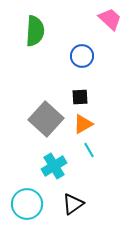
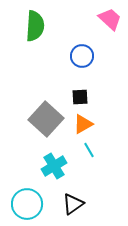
green semicircle: moved 5 px up
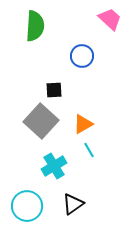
black square: moved 26 px left, 7 px up
gray square: moved 5 px left, 2 px down
cyan circle: moved 2 px down
